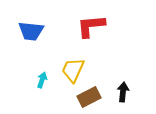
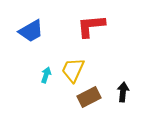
blue trapezoid: rotated 36 degrees counterclockwise
cyan arrow: moved 4 px right, 5 px up
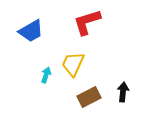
red L-shape: moved 4 px left, 4 px up; rotated 12 degrees counterclockwise
yellow trapezoid: moved 6 px up
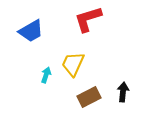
red L-shape: moved 1 px right, 3 px up
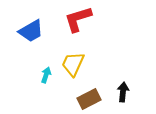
red L-shape: moved 10 px left
brown rectangle: moved 2 px down
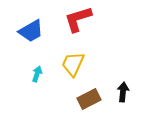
cyan arrow: moved 9 px left, 1 px up
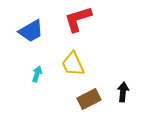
yellow trapezoid: rotated 48 degrees counterclockwise
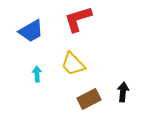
yellow trapezoid: rotated 20 degrees counterclockwise
cyan arrow: rotated 21 degrees counterclockwise
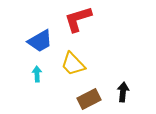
blue trapezoid: moved 9 px right, 10 px down
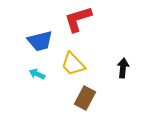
blue trapezoid: rotated 16 degrees clockwise
cyan arrow: rotated 63 degrees counterclockwise
black arrow: moved 24 px up
brown rectangle: moved 4 px left, 1 px up; rotated 35 degrees counterclockwise
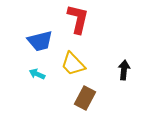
red L-shape: rotated 120 degrees clockwise
black arrow: moved 1 px right, 2 px down
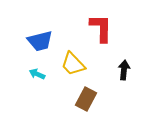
red L-shape: moved 23 px right, 9 px down; rotated 12 degrees counterclockwise
brown rectangle: moved 1 px right, 1 px down
